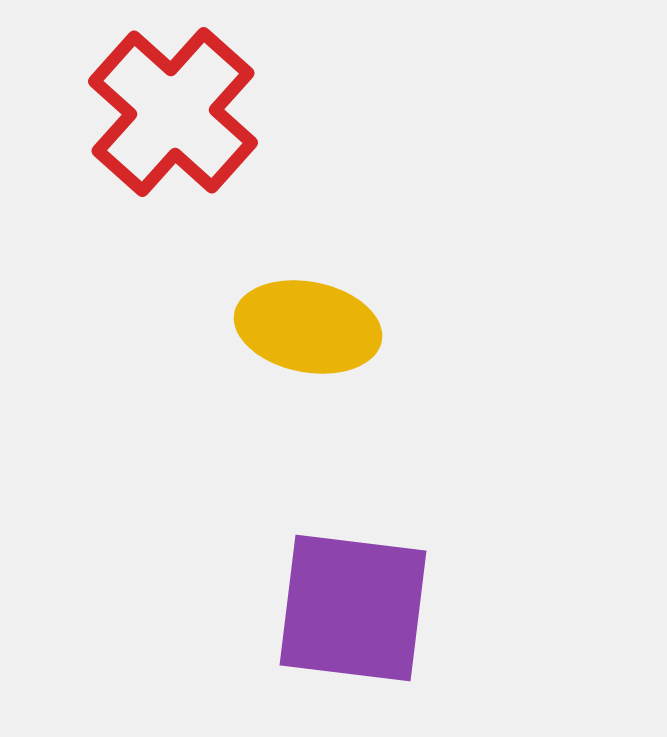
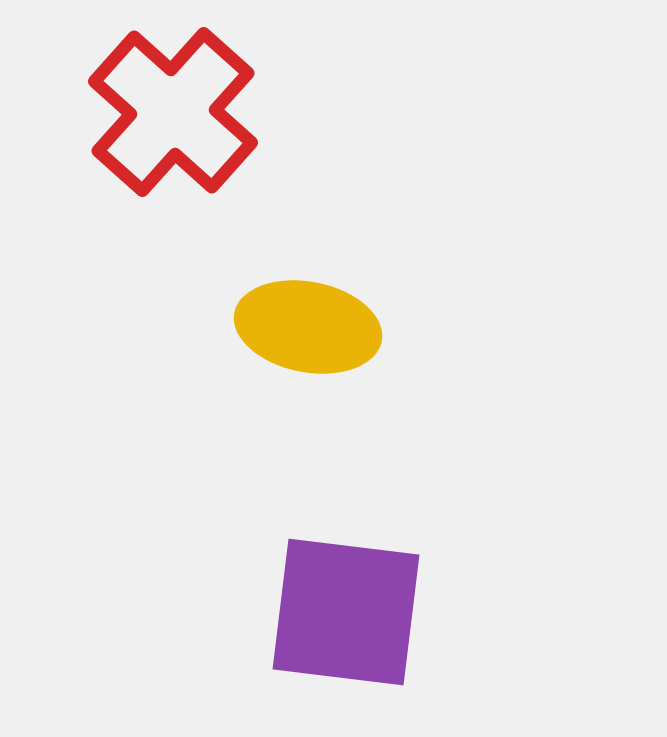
purple square: moved 7 px left, 4 px down
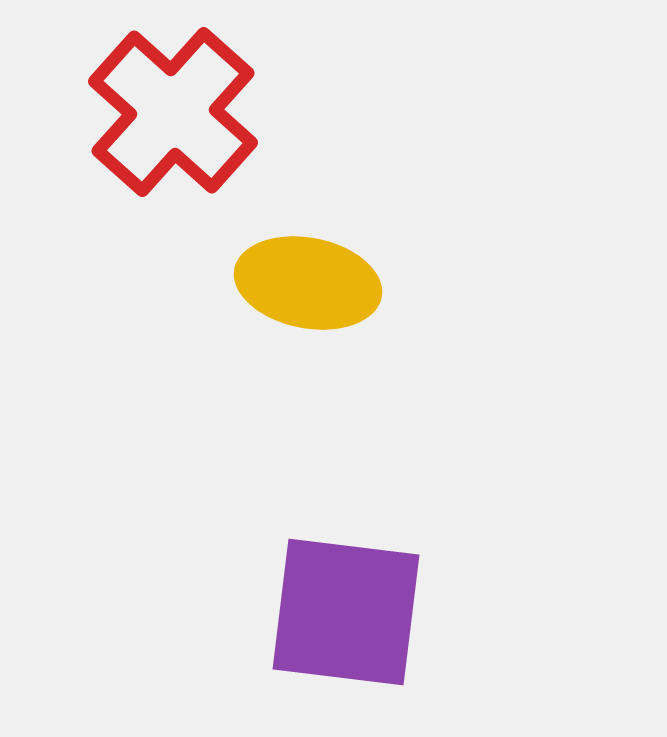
yellow ellipse: moved 44 px up
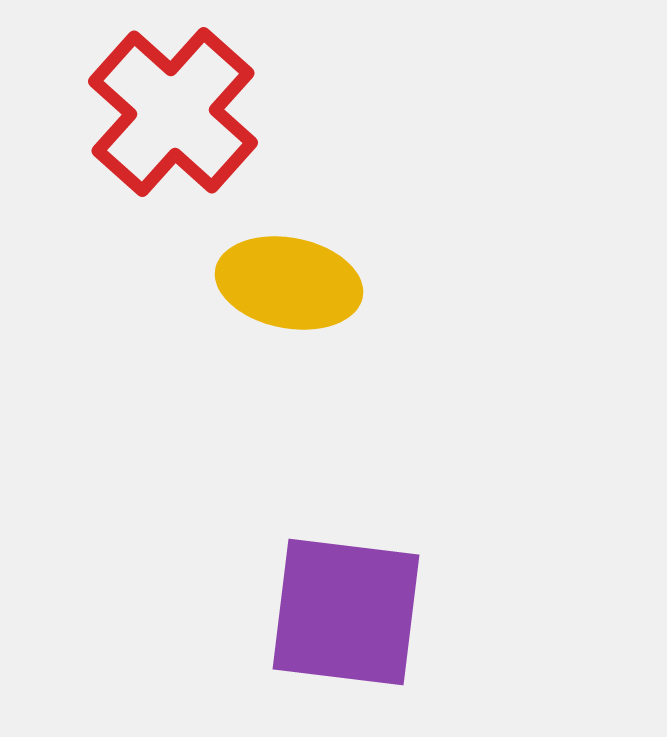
yellow ellipse: moved 19 px left
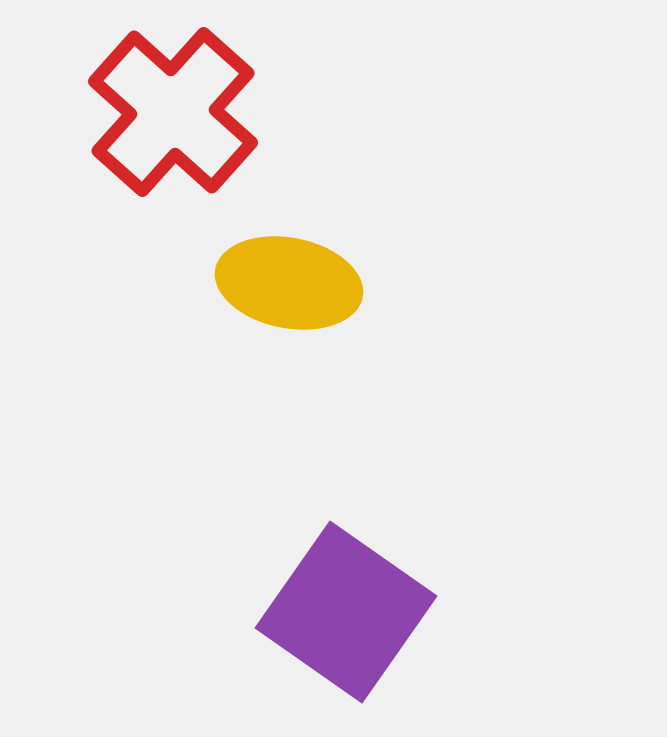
purple square: rotated 28 degrees clockwise
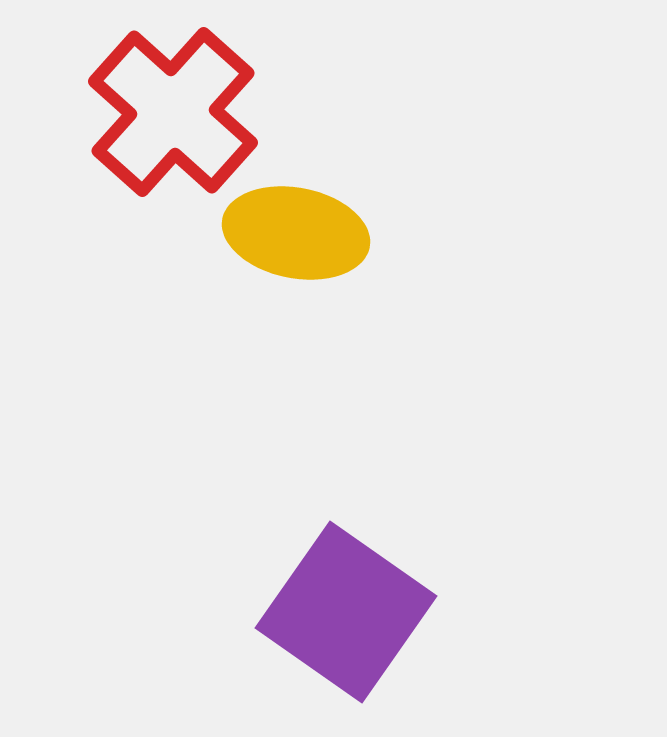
yellow ellipse: moved 7 px right, 50 px up
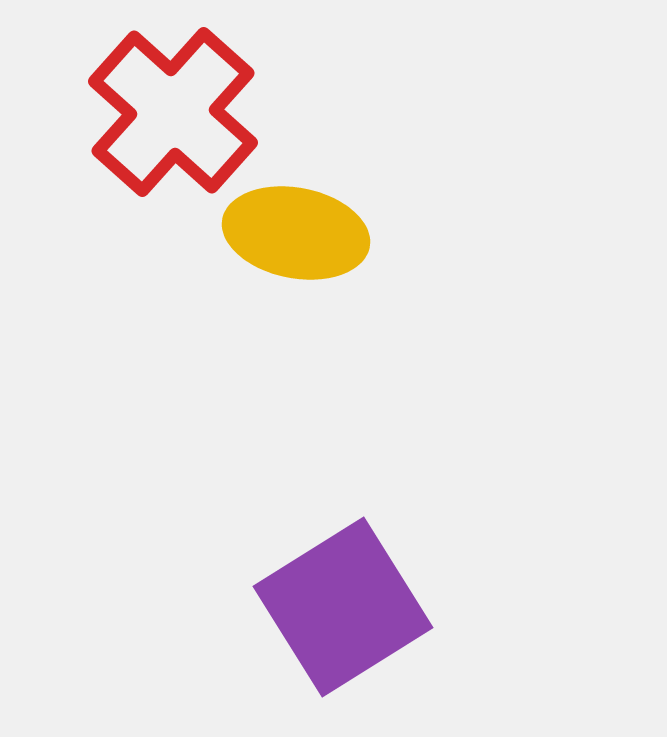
purple square: moved 3 px left, 5 px up; rotated 23 degrees clockwise
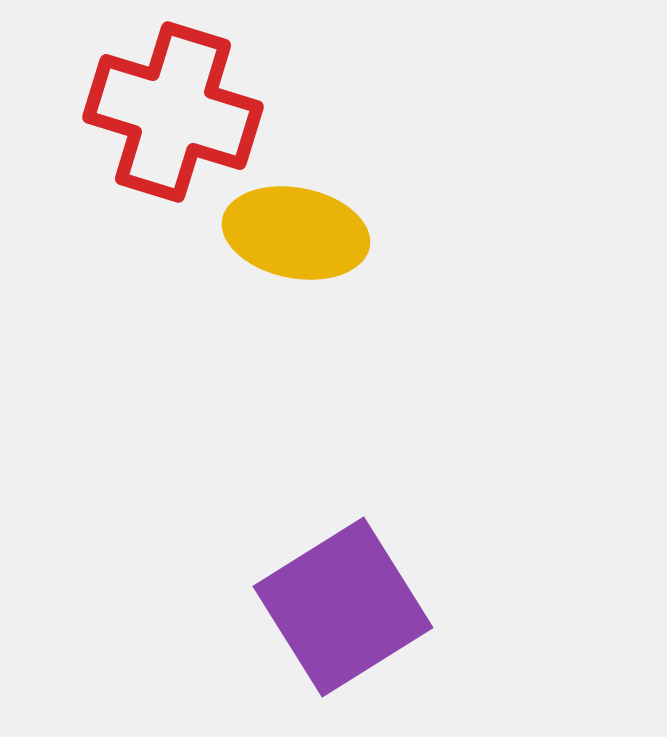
red cross: rotated 25 degrees counterclockwise
